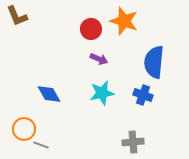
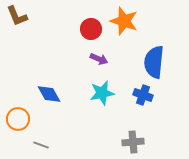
orange circle: moved 6 px left, 10 px up
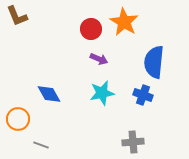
orange star: moved 1 px down; rotated 12 degrees clockwise
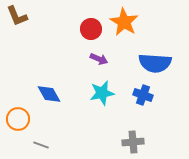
blue semicircle: moved 1 px right, 1 px down; rotated 92 degrees counterclockwise
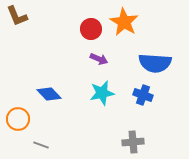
blue diamond: rotated 15 degrees counterclockwise
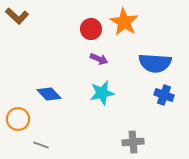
brown L-shape: rotated 25 degrees counterclockwise
blue cross: moved 21 px right
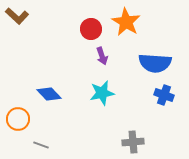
orange star: moved 2 px right
purple arrow: moved 3 px right, 3 px up; rotated 48 degrees clockwise
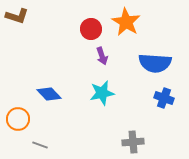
brown L-shape: rotated 25 degrees counterclockwise
blue cross: moved 3 px down
gray line: moved 1 px left
